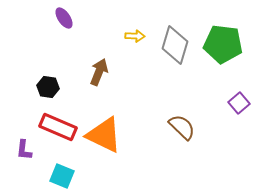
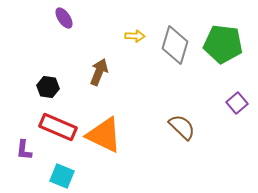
purple square: moved 2 px left
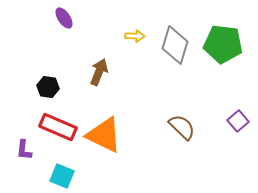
purple square: moved 1 px right, 18 px down
